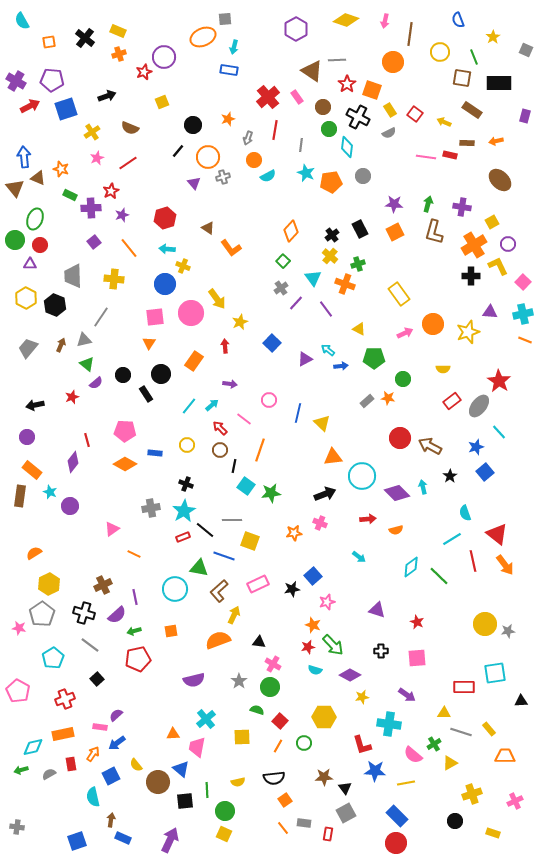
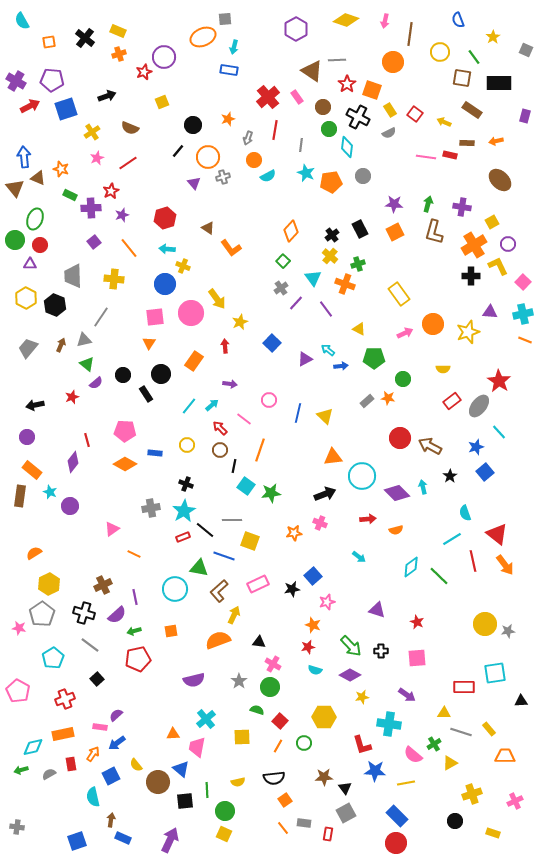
green line at (474, 57): rotated 14 degrees counterclockwise
yellow triangle at (322, 423): moved 3 px right, 7 px up
green arrow at (333, 645): moved 18 px right, 1 px down
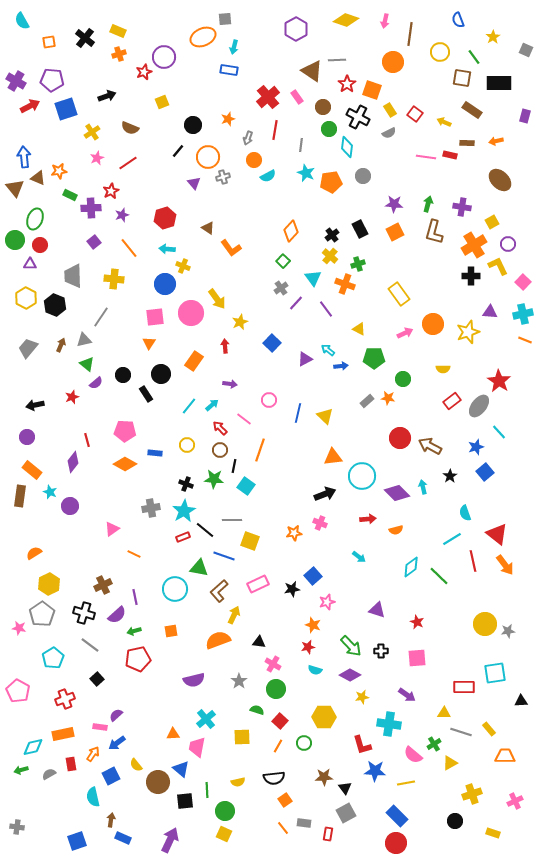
orange star at (61, 169): moved 2 px left, 2 px down; rotated 28 degrees counterclockwise
green star at (271, 493): moved 57 px left, 14 px up; rotated 12 degrees clockwise
green circle at (270, 687): moved 6 px right, 2 px down
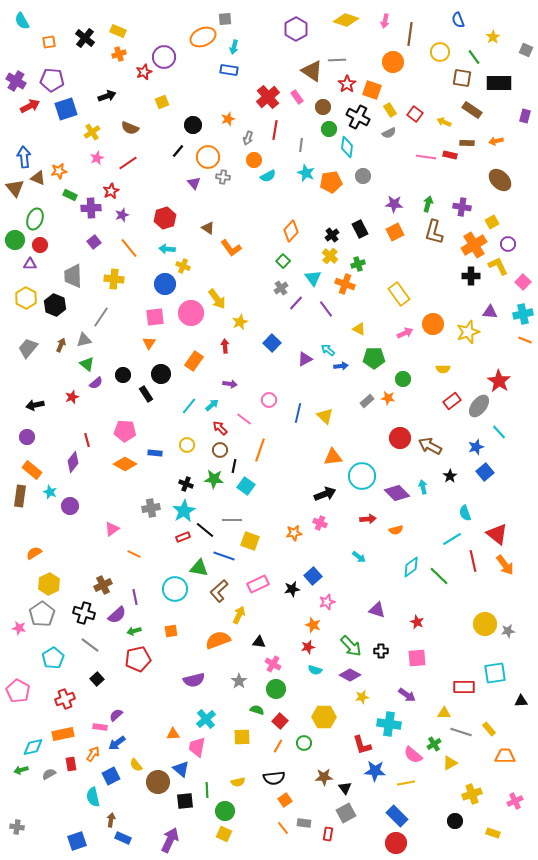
gray cross at (223, 177): rotated 24 degrees clockwise
yellow arrow at (234, 615): moved 5 px right
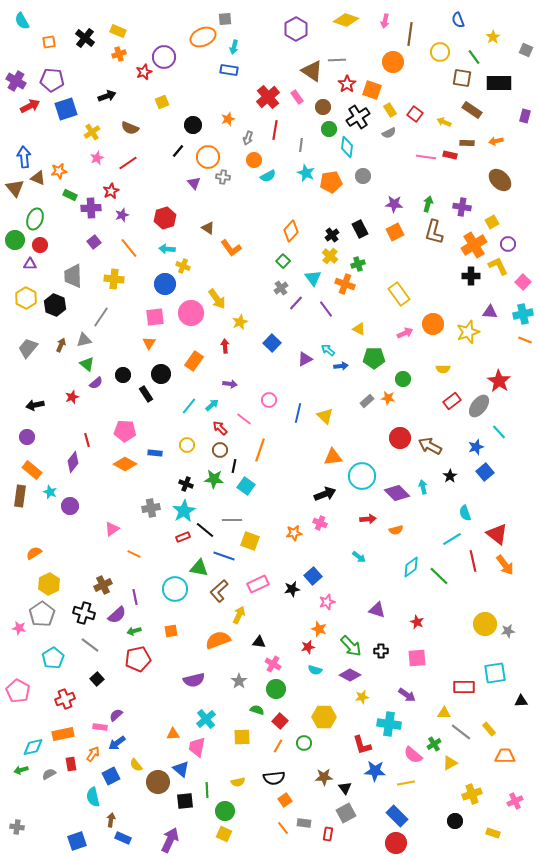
black cross at (358, 117): rotated 30 degrees clockwise
orange star at (313, 625): moved 6 px right, 4 px down
gray line at (461, 732): rotated 20 degrees clockwise
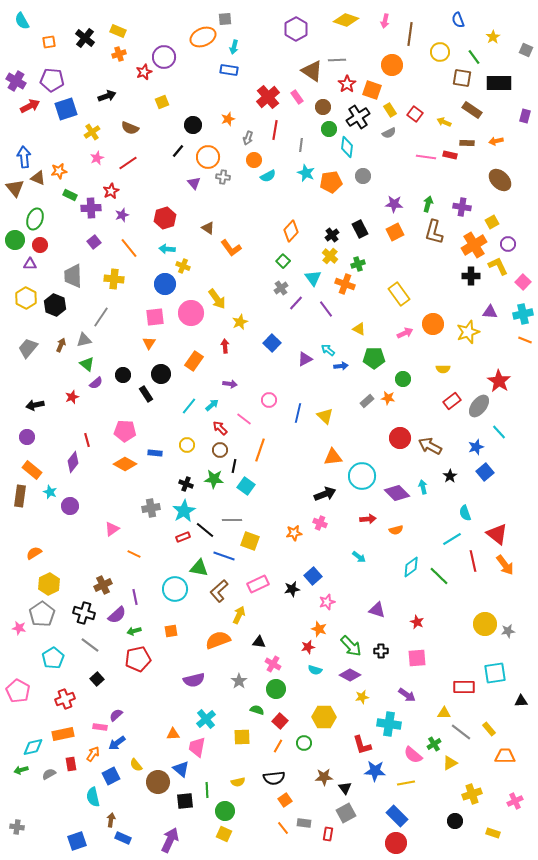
orange circle at (393, 62): moved 1 px left, 3 px down
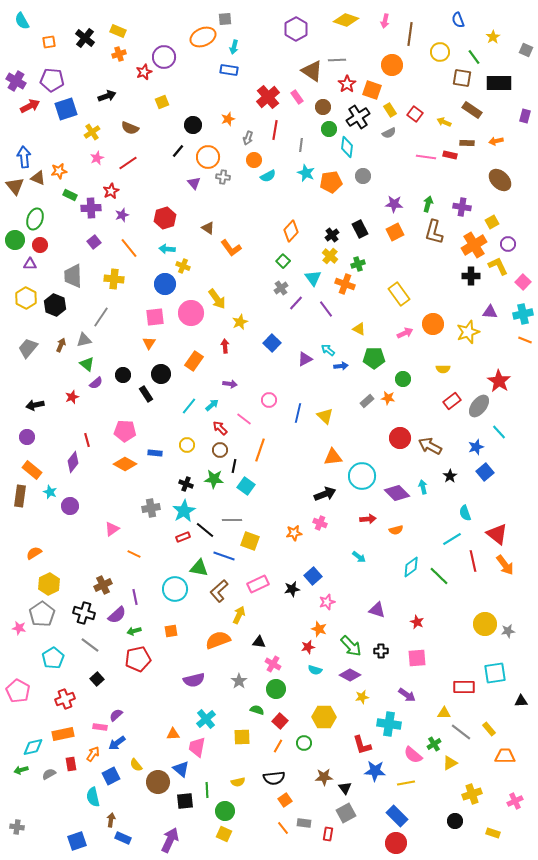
brown triangle at (15, 188): moved 2 px up
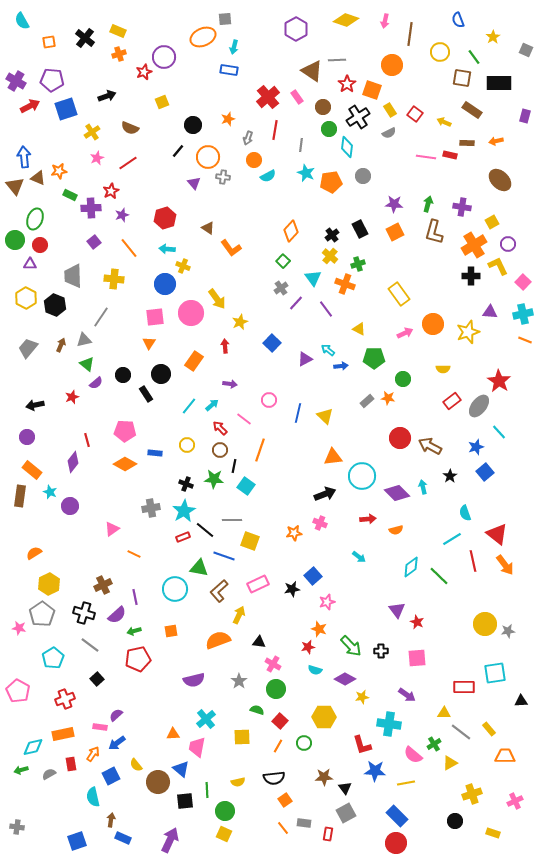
purple triangle at (377, 610): moved 20 px right; rotated 36 degrees clockwise
purple diamond at (350, 675): moved 5 px left, 4 px down
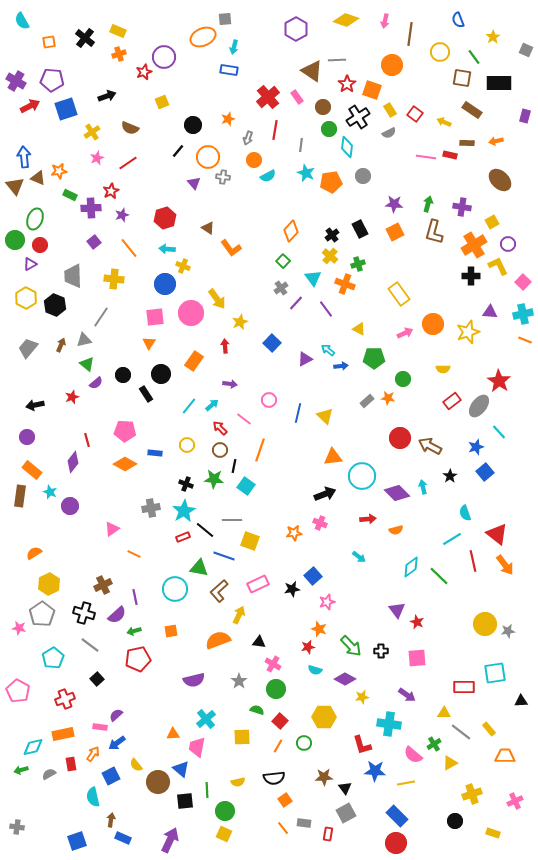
purple triangle at (30, 264): rotated 32 degrees counterclockwise
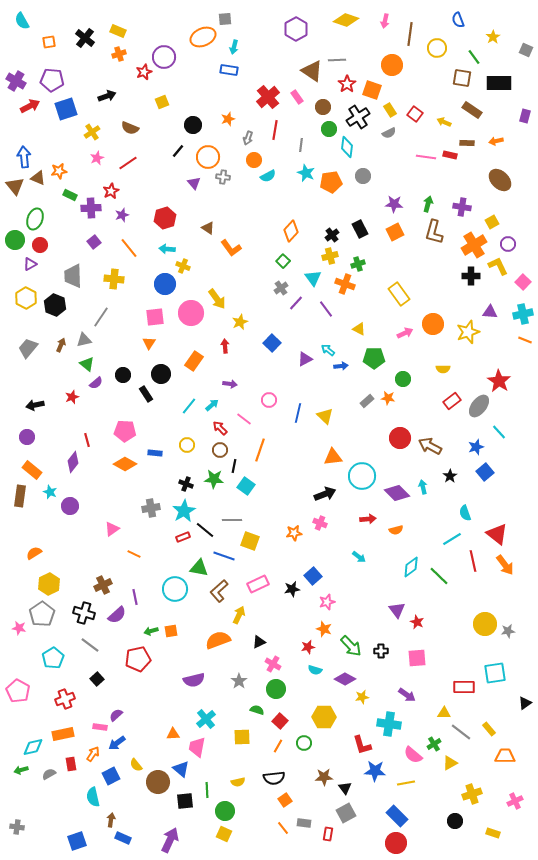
yellow circle at (440, 52): moved 3 px left, 4 px up
yellow cross at (330, 256): rotated 35 degrees clockwise
orange star at (319, 629): moved 5 px right
green arrow at (134, 631): moved 17 px right
black triangle at (259, 642): rotated 32 degrees counterclockwise
black triangle at (521, 701): moved 4 px right, 2 px down; rotated 32 degrees counterclockwise
